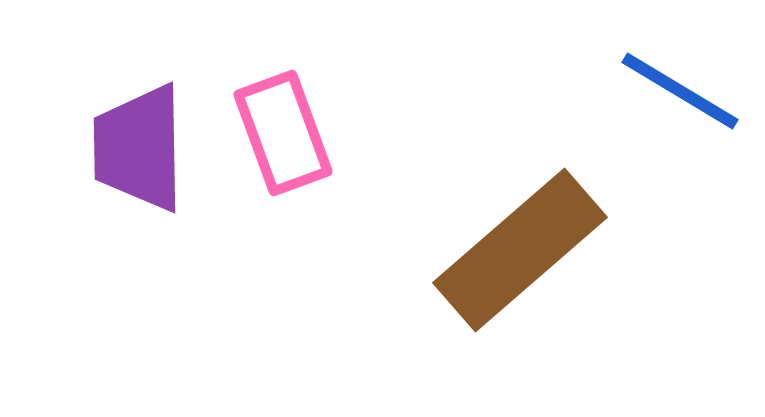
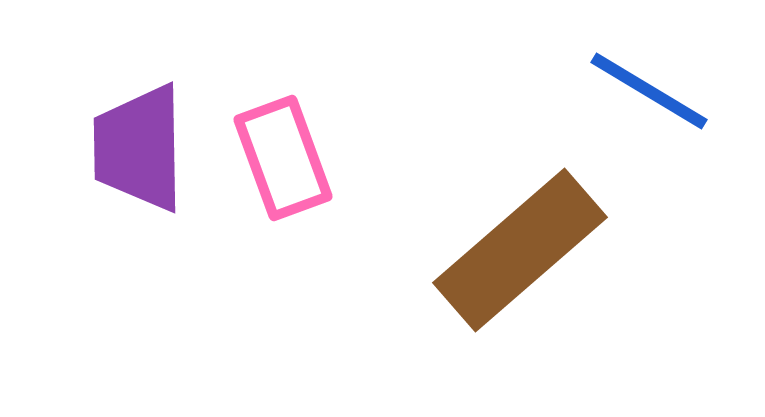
blue line: moved 31 px left
pink rectangle: moved 25 px down
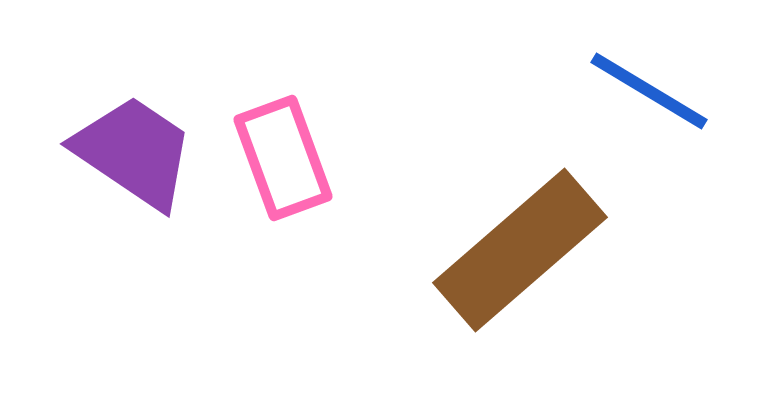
purple trapezoid: moved 5 px left, 4 px down; rotated 125 degrees clockwise
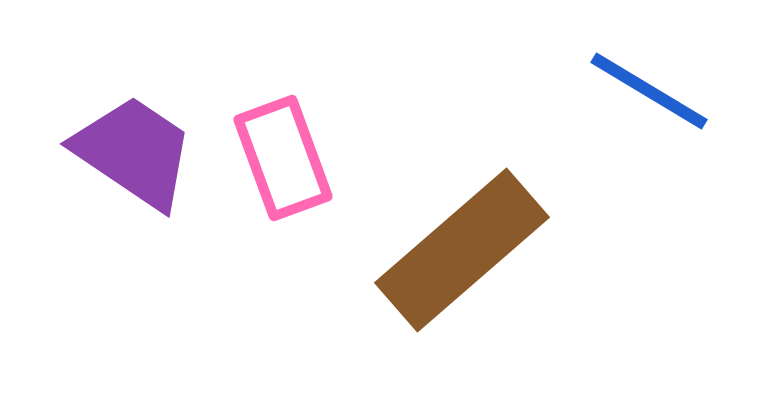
brown rectangle: moved 58 px left
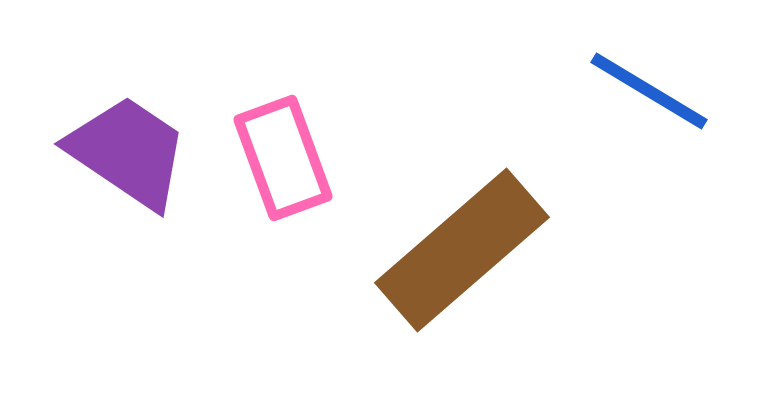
purple trapezoid: moved 6 px left
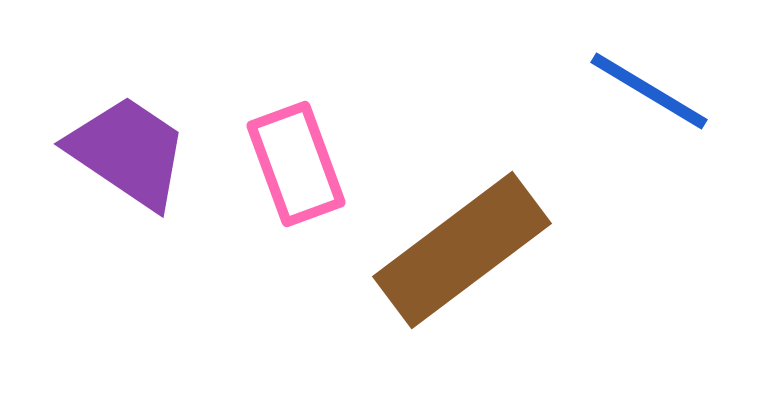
pink rectangle: moved 13 px right, 6 px down
brown rectangle: rotated 4 degrees clockwise
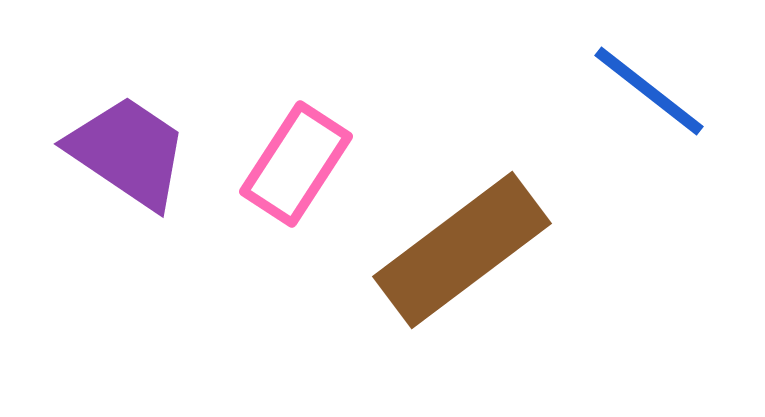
blue line: rotated 7 degrees clockwise
pink rectangle: rotated 53 degrees clockwise
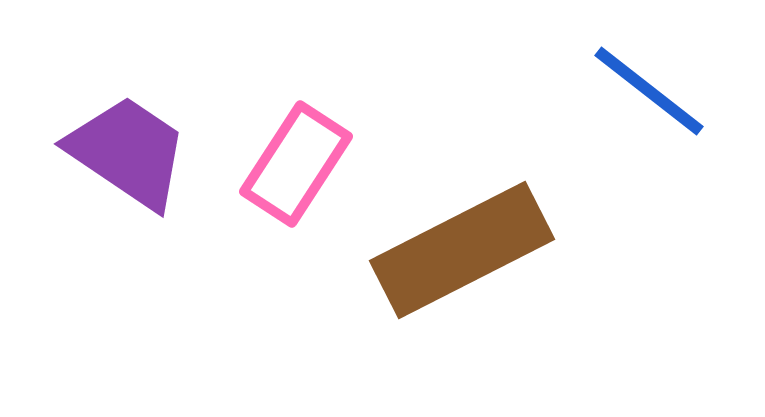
brown rectangle: rotated 10 degrees clockwise
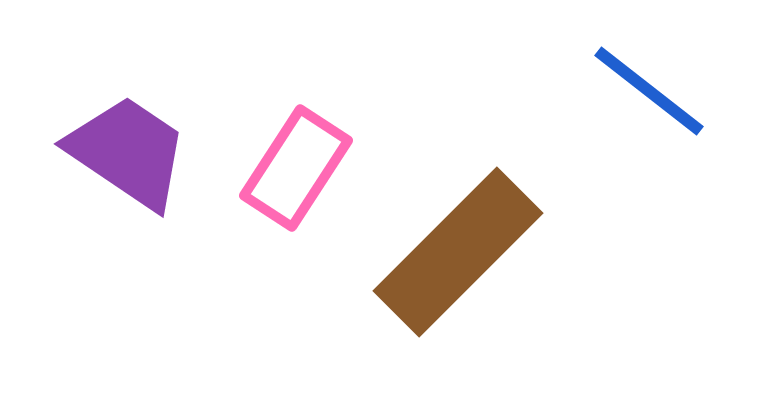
pink rectangle: moved 4 px down
brown rectangle: moved 4 px left, 2 px down; rotated 18 degrees counterclockwise
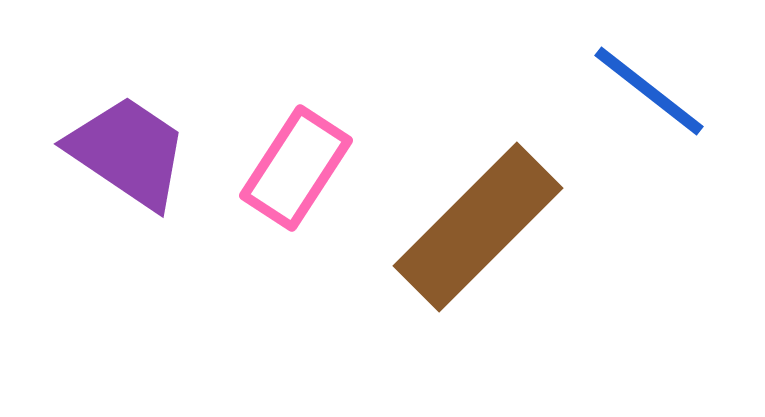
brown rectangle: moved 20 px right, 25 px up
